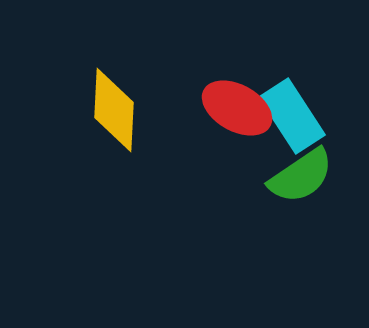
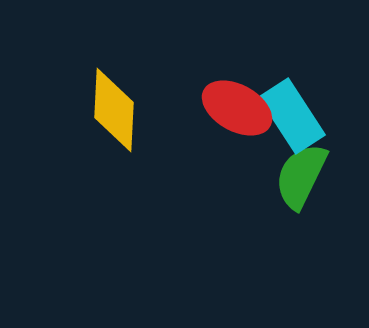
green semicircle: rotated 150 degrees clockwise
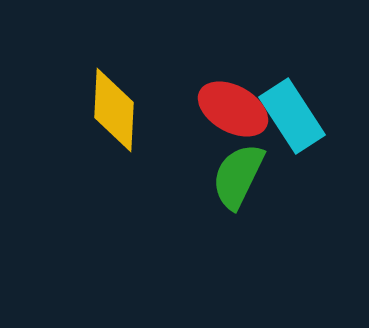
red ellipse: moved 4 px left, 1 px down
green semicircle: moved 63 px left
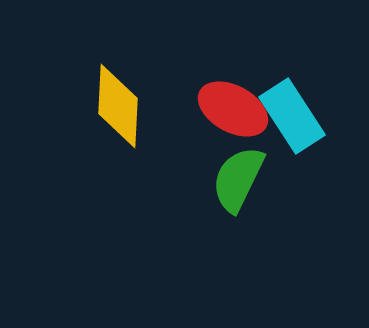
yellow diamond: moved 4 px right, 4 px up
green semicircle: moved 3 px down
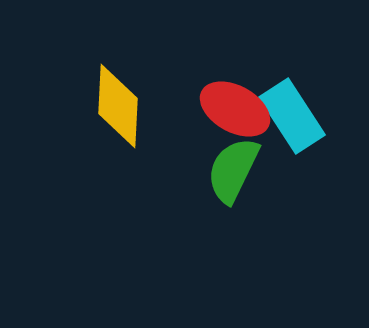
red ellipse: moved 2 px right
green semicircle: moved 5 px left, 9 px up
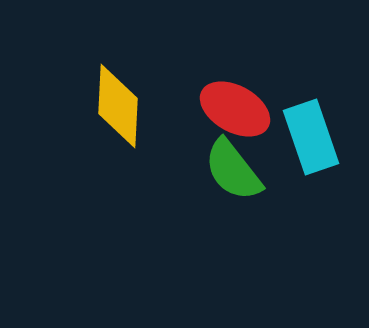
cyan rectangle: moved 19 px right, 21 px down; rotated 14 degrees clockwise
green semicircle: rotated 64 degrees counterclockwise
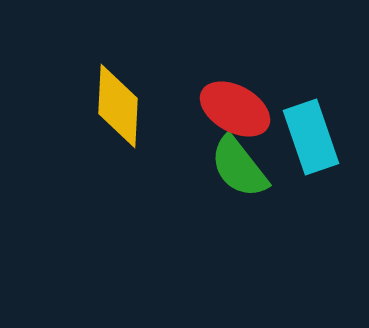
green semicircle: moved 6 px right, 3 px up
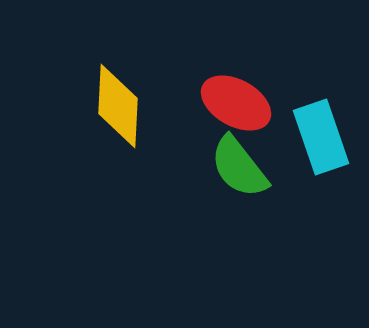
red ellipse: moved 1 px right, 6 px up
cyan rectangle: moved 10 px right
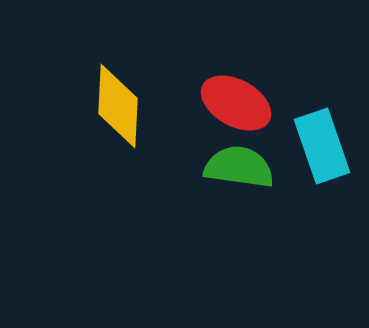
cyan rectangle: moved 1 px right, 9 px down
green semicircle: rotated 136 degrees clockwise
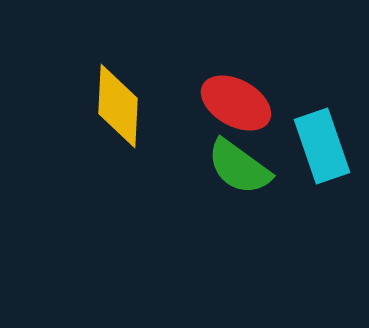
green semicircle: rotated 152 degrees counterclockwise
